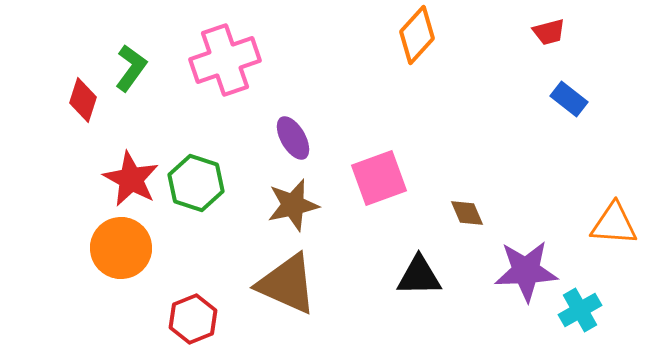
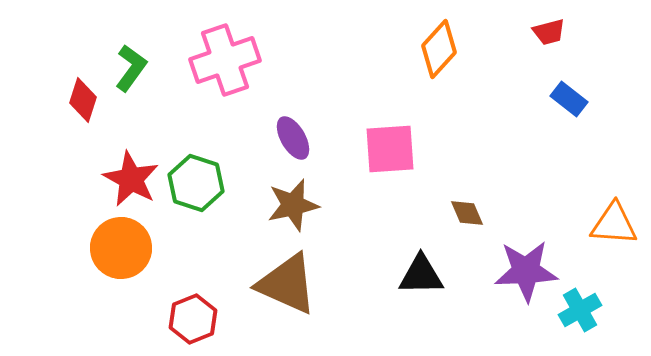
orange diamond: moved 22 px right, 14 px down
pink square: moved 11 px right, 29 px up; rotated 16 degrees clockwise
black triangle: moved 2 px right, 1 px up
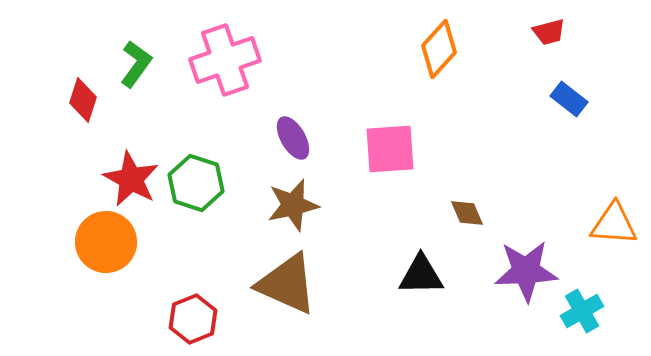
green L-shape: moved 5 px right, 4 px up
orange circle: moved 15 px left, 6 px up
cyan cross: moved 2 px right, 1 px down
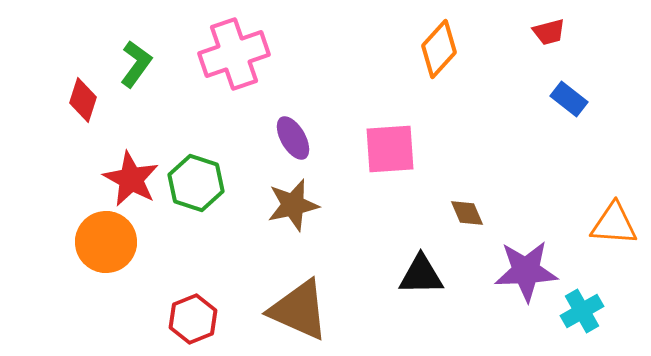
pink cross: moved 9 px right, 6 px up
brown triangle: moved 12 px right, 26 px down
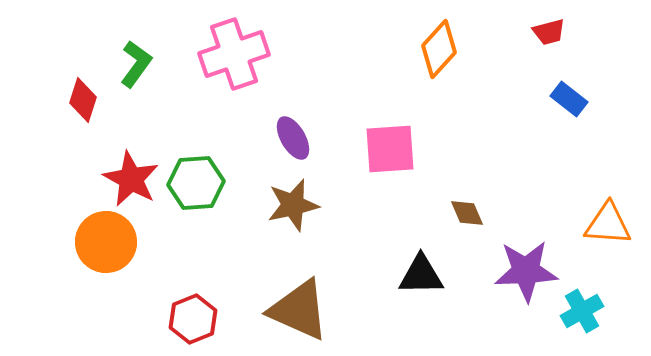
green hexagon: rotated 22 degrees counterclockwise
orange triangle: moved 6 px left
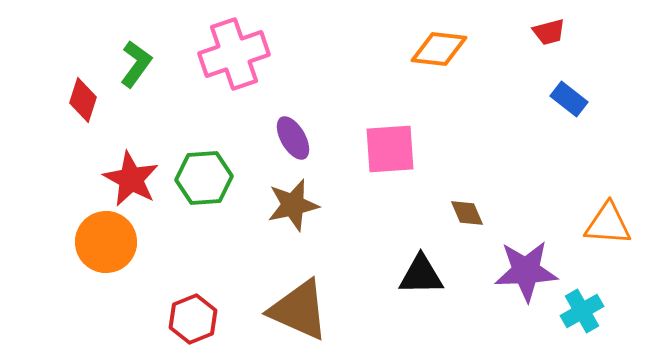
orange diamond: rotated 54 degrees clockwise
green hexagon: moved 8 px right, 5 px up
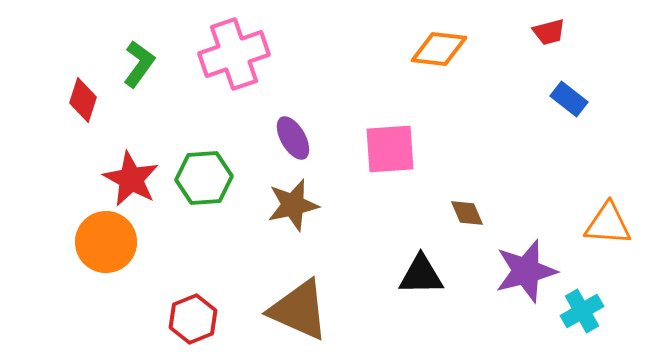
green L-shape: moved 3 px right
purple star: rotated 12 degrees counterclockwise
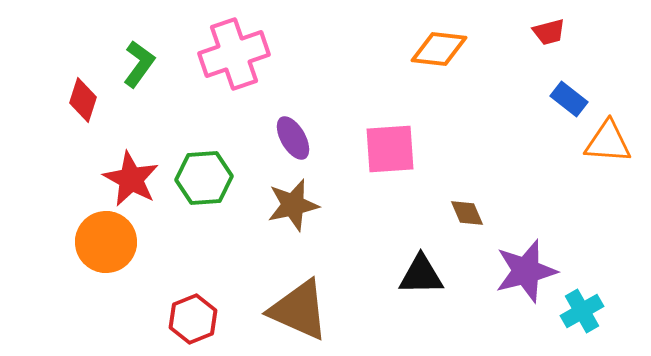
orange triangle: moved 82 px up
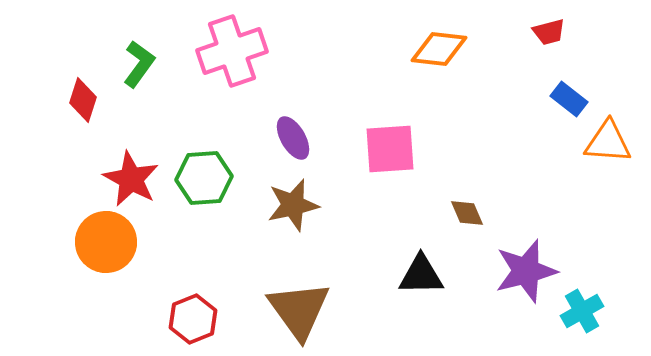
pink cross: moved 2 px left, 3 px up
brown triangle: rotated 30 degrees clockwise
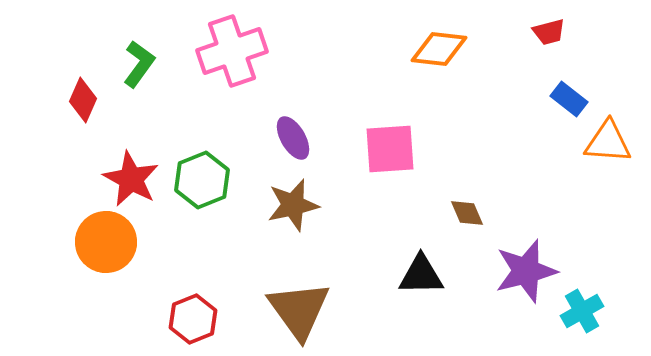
red diamond: rotated 6 degrees clockwise
green hexagon: moved 2 px left, 2 px down; rotated 18 degrees counterclockwise
